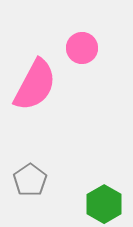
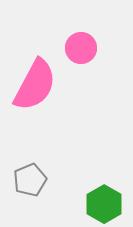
pink circle: moved 1 px left
gray pentagon: rotated 12 degrees clockwise
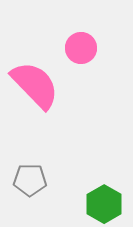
pink semicircle: rotated 72 degrees counterclockwise
gray pentagon: rotated 24 degrees clockwise
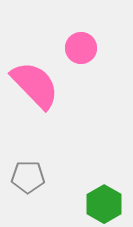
gray pentagon: moved 2 px left, 3 px up
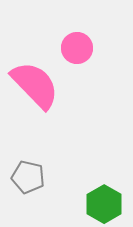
pink circle: moved 4 px left
gray pentagon: rotated 12 degrees clockwise
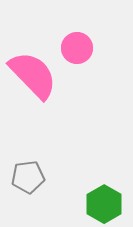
pink semicircle: moved 2 px left, 10 px up
gray pentagon: rotated 20 degrees counterclockwise
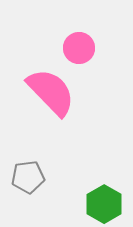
pink circle: moved 2 px right
pink semicircle: moved 18 px right, 17 px down
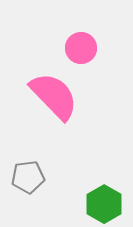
pink circle: moved 2 px right
pink semicircle: moved 3 px right, 4 px down
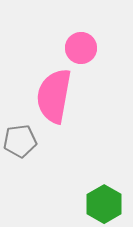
pink semicircle: rotated 126 degrees counterclockwise
gray pentagon: moved 8 px left, 36 px up
